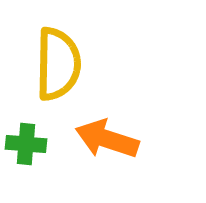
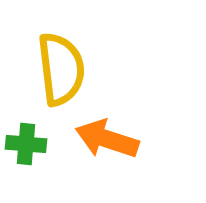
yellow semicircle: moved 3 px right, 5 px down; rotated 8 degrees counterclockwise
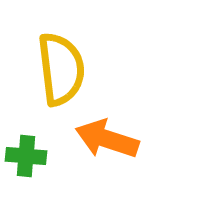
green cross: moved 12 px down
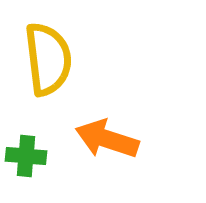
yellow semicircle: moved 13 px left, 10 px up
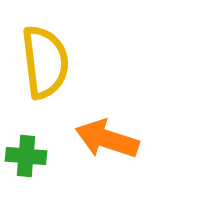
yellow semicircle: moved 3 px left, 3 px down
